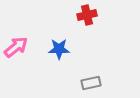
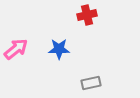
pink arrow: moved 2 px down
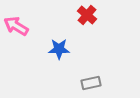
red cross: rotated 36 degrees counterclockwise
pink arrow: moved 23 px up; rotated 110 degrees counterclockwise
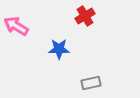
red cross: moved 2 px left, 1 px down; rotated 18 degrees clockwise
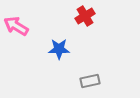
gray rectangle: moved 1 px left, 2 px up
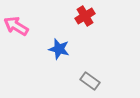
blue star: rotated 15 degrees clockwise
gray rectangle: rotated 48 degrees clockwise
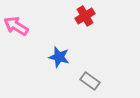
blue star: moved 8 px down
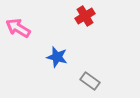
pink arrow: moved 2 px right, 2 px down
blue star: moved 2 px left
